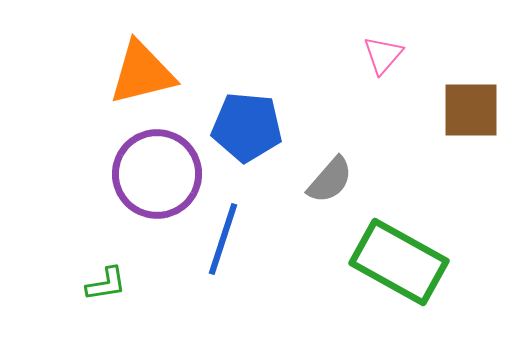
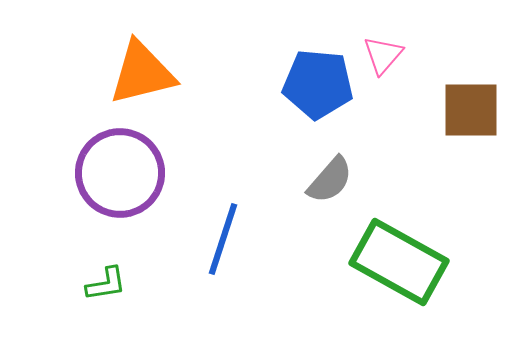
blue pentagon: moved 71 px right, 43 px up
purple circle: moved 37 px left, 1 px up
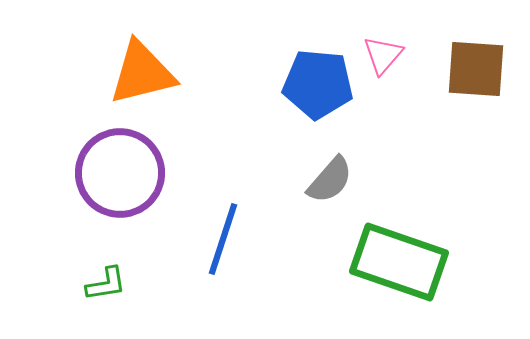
brown square: moved 5 px right, 41 px up; rotated 4 degrees clockwise
green rectangle: rotated 10 degrees counterclockwise
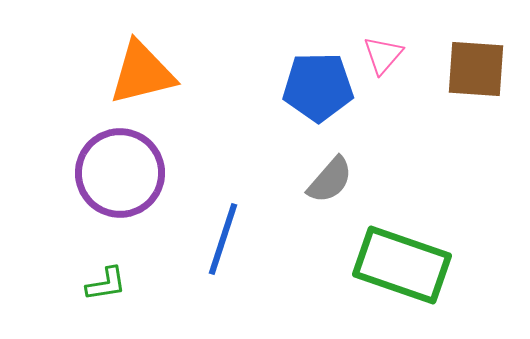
blue pentagon: moved 3 px down; rotated 6 degrees counterclockwise
green rectangle: moved 3 px right, 3 px down
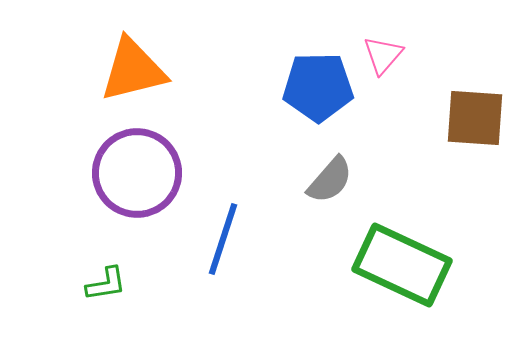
brown square: moved 1 px left, 49 px down
orange triangle: moved 9 px left, 3 px up
purple circle: moved 17 px right
green rectangle: rotated 6 degrees clockwise
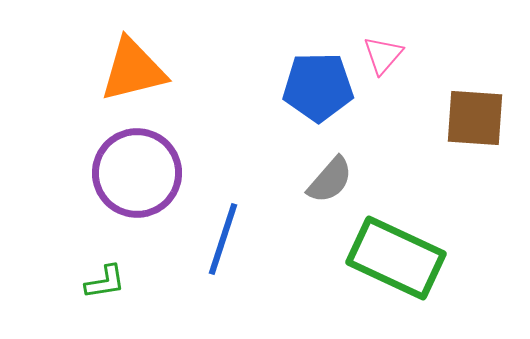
green rectangle: moved 6 px left, 7 px up
green L-shape: moved 1 px left, 2 px up
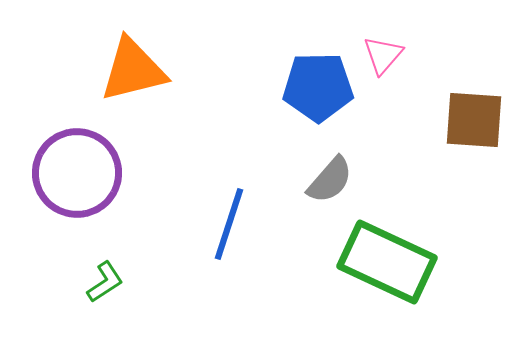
brown square: moved 1 px left, 2 px down
purple circle: moved 60 px left
blue line: moved 6 px right, 15 px up
green rectangle: moved 9 px left, 4 px down
green L-shape: rotated 24 degrees counterclockwise
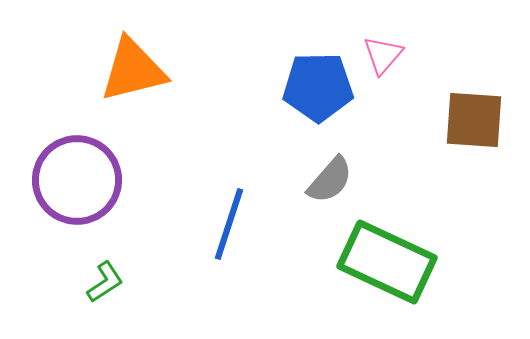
purple circle: moved 7 px down
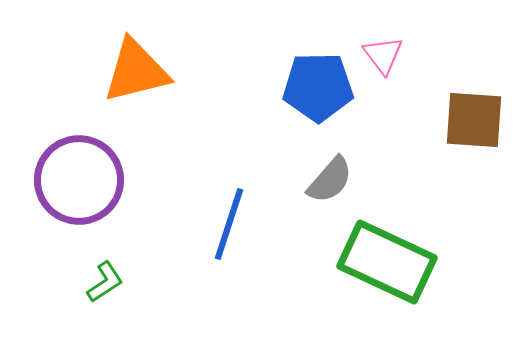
pink triangle: rotated 18 degrees counterclockwise
orange triangle: moved 3 px right, 1 px down
purple circle: moved 2 px right
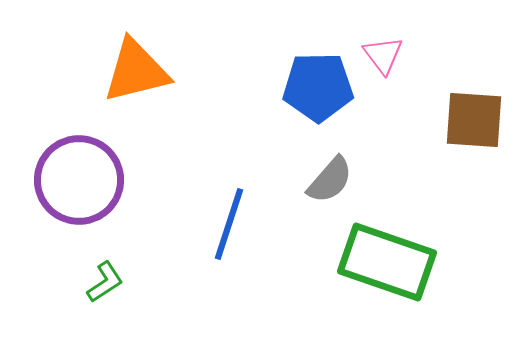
green rectangle: rotated 6 degrees counterclockwise
